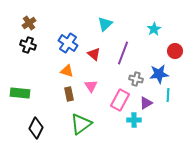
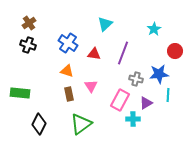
red triangle: rotated 32 degrees counterclockwise
cyan cross: moved 1 px left, 1 px up
black diamond: moved 3 px right, 4 px up
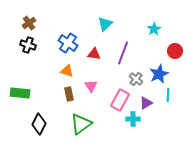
blue star: rotated 18 degrees counterclockwise
gray cross: rotated 24 degrees clockwise
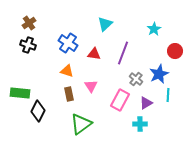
cyan cross: moved 7 px right, 5 px down
black diamond: moved 1 px left, 13 px up
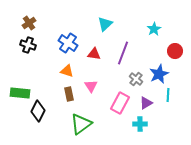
pink rectangle: moved 3 px down
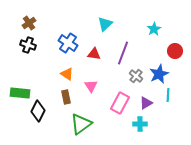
orange triangle: moved 3 px down; rotated 16 degrees clockwise
gray cross: moved 3 px up
brown rectangle: moved 3 px left, 3 px down
